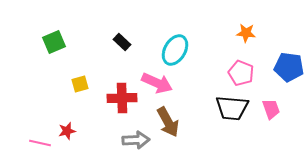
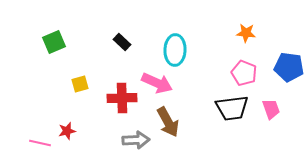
cyan ellipse: rotated 28 degrees counterclockwise
pink pentagon: moved 3 px right
black trapezoid: rotated 12 degrees counterclockwise
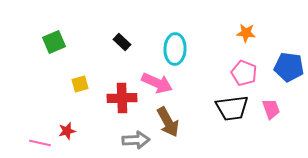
cyan ellipse: moved 1 px up
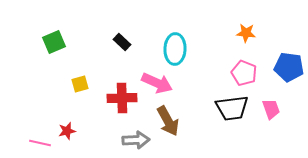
brown arrow: moved 1 px up
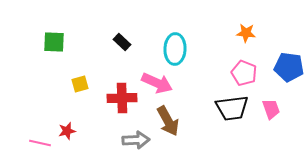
green square: rotated 25 degrees clockwise
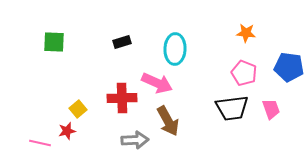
black rectangle: rotated 60 degrees counterclockwise
yellow square: moved 2 px left, 25 px down; rotated 24 degrees counterclockwise
gray arrow: moved 1 px left
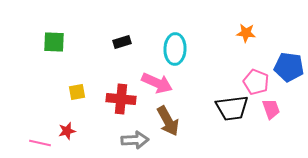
pink pentagon: moved 12 px right, 9 px down
red cross: moved 1 px left, 1 px down; rotated 8 degrees clockwise
yellow square: moved 1 px left, 17 px up; rotated 30 degrees clockwise
